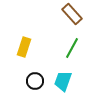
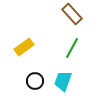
yellow rectangle: rotated 36 degrees clockwise
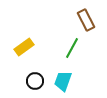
brown rectangle: moved 14 px right, 6 px down; rotated 15 degrees clockwise
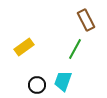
green line: moved 3 px right, 1 px down
black circle: moved 2 px right, 4 px down
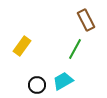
yellow rectangle: moved 2 px left, 1 px up; rotated 18 degrees counterclockwise
cyan trapezoid: rotated 40 degrees clockwise
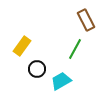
cyan trapezoid: moved 2 px left
black circle: moved 16 px up
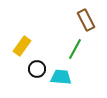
cyan trapezoid: moved 4 px up; rotated 35 degrees clockwise
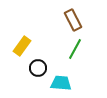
brown rectangle: moved 13 px left
black circle: moved 1 px right, 1 px up
cyan trapezoid: moved 6 px down
